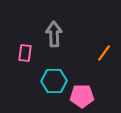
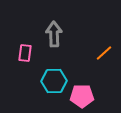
orange line: rotated 12 degrees clockwise
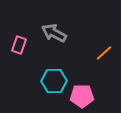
gray arrow: moved 1 px up; rotated 60 degrees counterclockwise
pink rectangle: moved 6 px left, 8 px up; rotated 12 degrees clockwise
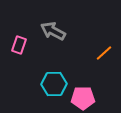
gray arrow: moved 1 px left, 2 px up
cyan hexagon: moved 3 px down
pink pentagon: moved 1 px right, 2 px down
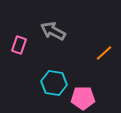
cyan hexagon: moved 1 px up; rotated 10 degrees clockwise
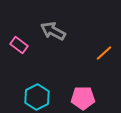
pink rectangle: rotated 72 degrees counterclockwise
cyan hexagon: moved 17 px left, 14 px down; rotated 25 degrees clockwise
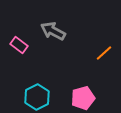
pink pentagon: rotated 15 degrees counterclockwise
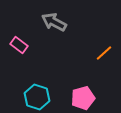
gray arrow: moved 1 px right, 9 px up
cyan hexagon: rotated 15 degrees counterclockwise
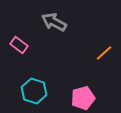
cyan hexagon: moved 3 px left, 6 px up
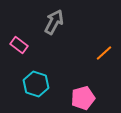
gray arrow: rotated 90 degrees clockwise
cyan hexagon: moved 2 px right, 7 px up
